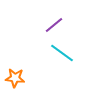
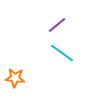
purple line: moved 3 px right
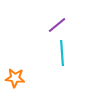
cyan line: rotated 50 degrees clockwise
